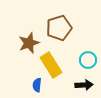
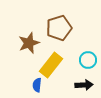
yellow rectangle: rotated 70 degrees clockwise
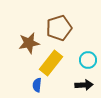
brown star: rotated 10 degrees clockwise
yellow rectangle: moved 2 px up
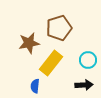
blue semicircle: moved 2 px left, 1 px down
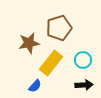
cyan circle: moved 5 px left
blue semicircle: rotated 144 degrees counterclockwise
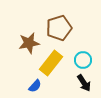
black arrow: moved 2 px up; rotated 60 degrees clockwise
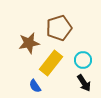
blue semicircle: rotated 104 degrees clockwise
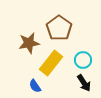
brown pentagon: rotated 20 degrees counterclockwise
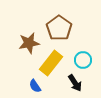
black arrow: moved 9 px left
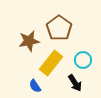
brown star: moved 2 px up
